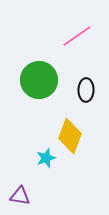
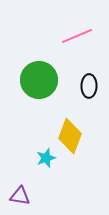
pink line: rotated 12 degrees clockwise
black ellipse: moved 3 px right, 4 px up
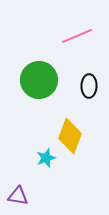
purple triangle: moved 2 px left
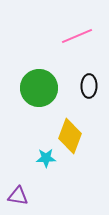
green circle: moved 8 px down
cyan star: rotated 18 degrees clockwise
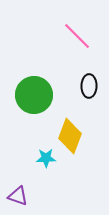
pink line: rotated 68 degrees clockwise
green circle: moved 5 px left, 7 px down
purple triangle: rotated 10 degrees clockwise
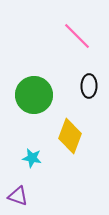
cyan star: moved 14 px left; rotated 12 degrees clockwise
